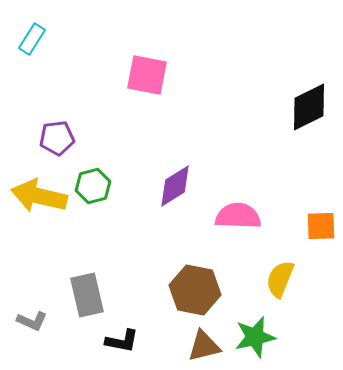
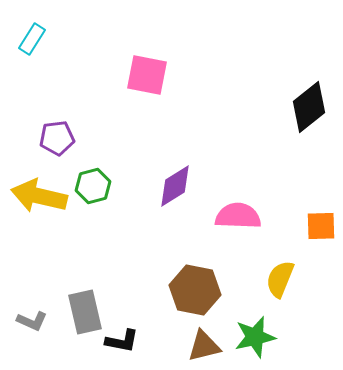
black diamond: rotated 12 degrees counterclockwise
gray rectangle: moved 2 px left, 17 px down
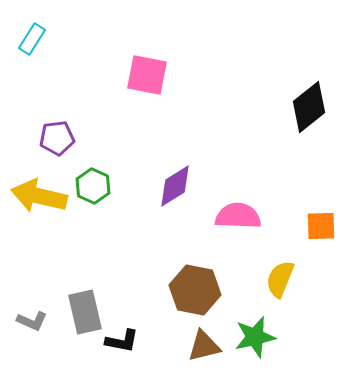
green hexagon: rotated 20 degrees counterclockwise
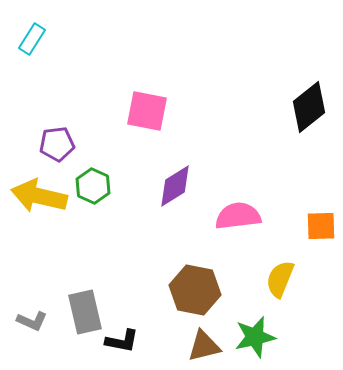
pink square: moved 36 px down
purple pentagon: moved 6 px down
pink semicircle: rotated 9 degrees counterclockwise
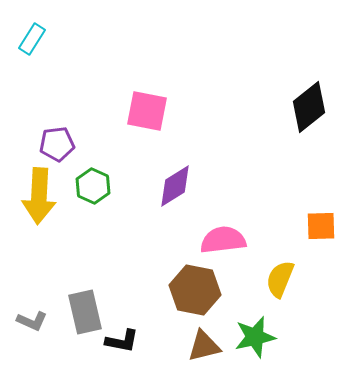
yellow arrow: rotated 100 degrees counterclockwise
pink semicircle: moved 15 px left, 24 px down
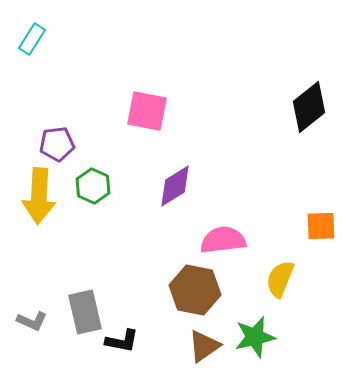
brown triangle: rotated 21 degrees counterclockwise
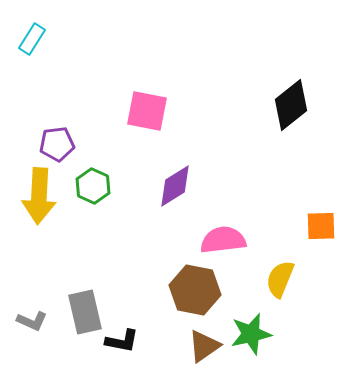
black diamond: moved 18 px left, 2 px up
green star: moved 4 px left, 3 px up
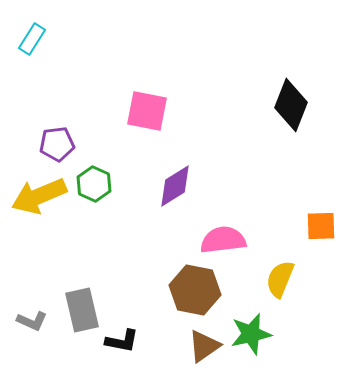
black diamond: rotated 30 degrees counterclockwise
green hexagon: moved 1 px right, 2 px up
yellow arrow: rotated 64 degrees clockwise
gray rectangle: moved 3 px left, 2 px up
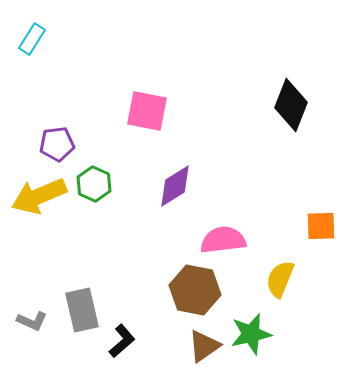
black L-shape: rotated 52 degrees counterclockwise
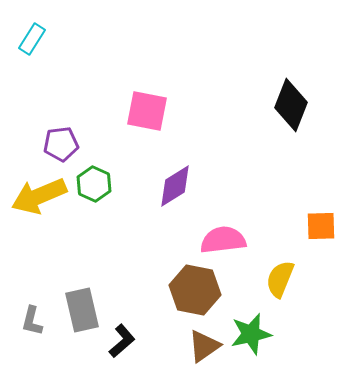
purple pentagon: moved 4 px right
gray L-shape: rotated 80 degrees clockwise
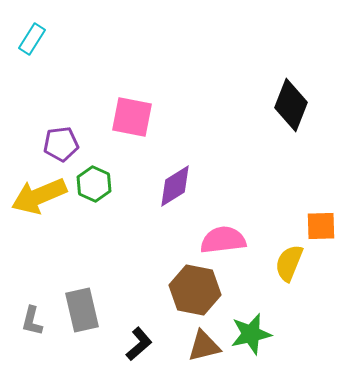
pink square: moved 15 px left, 6 px down
yellow semicircle: moved 9 px right, 16 px up
black L-shape: moved 17 px right, 3 px down
brown triangle: rotated 21 degrees clockwise
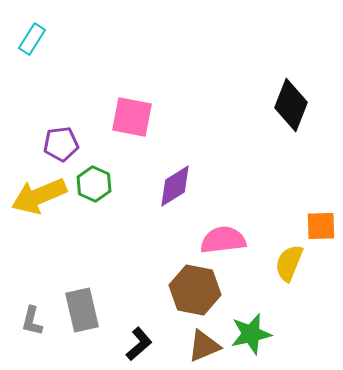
brown triangle: rotated 9 degrees counterclockwise
